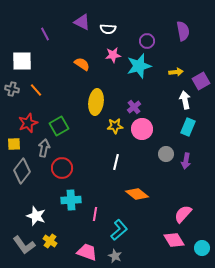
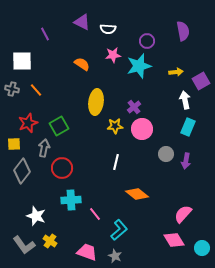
pink line: rotated 48 degrees counterclockwise
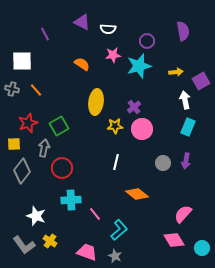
gray circle: moved 3 px left, 9 px down
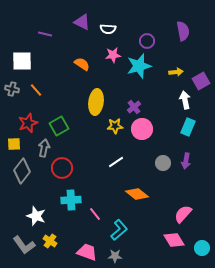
purple line: rotated 48 degrees counterclockwise
white line: rotated 42 degrees clockwise
gray star: rotated 24 degrees counterclockwise
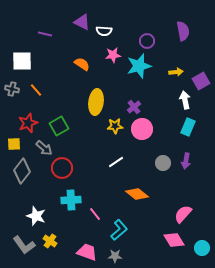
white semicircle: moved 4 px left, 2 px down
gray arrow: rotated 120 degrees clockwise
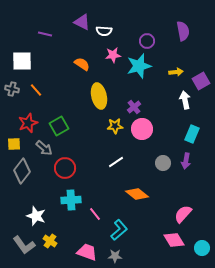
yellow ellipse: moved 3 px right, 6 px up; rotated 20 degrees counterclockwise
cyan rectangle: moved 4 px right, 7 px down
red circle: moved 3 px right
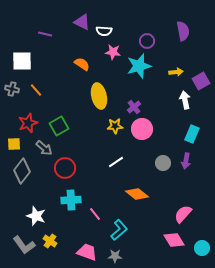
pink star: moved 3 px up; rotated 14 degrees clockwise
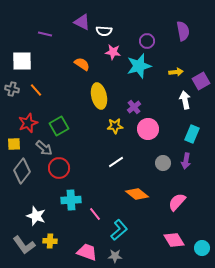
pink circle: moved 6 px right
red circle: moved 6 px left
pink semicircle: moved 6 px left, 12 px up
yellow cross: rotated 32 degrees counterclockwise
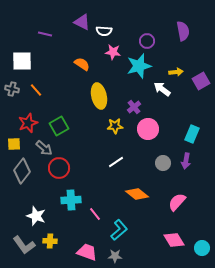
white arrow: moved 23 px left, 11 px up; rotated 42 degrees counterclockwise
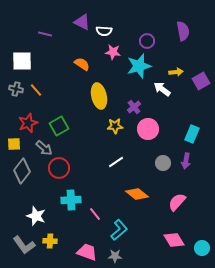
gray cross: moved 4 px right
